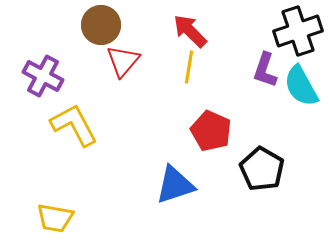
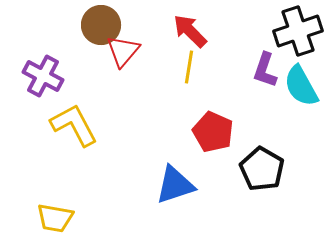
red triangle: moved 10 px up
red pentagon: moved 2 px right, 1 px down
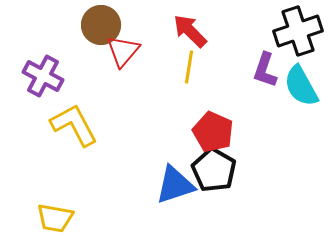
black pentagon: moved 48 px left, 1 px down
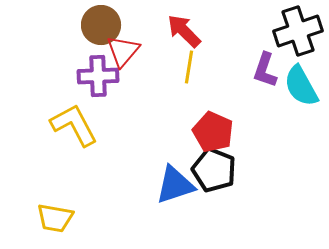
red arrow: moved 6 px left
purple cross: moved 55 px right; rotated 30 degrees counterclockwise
black pentagon: rotated 9 degrees counterclockwise
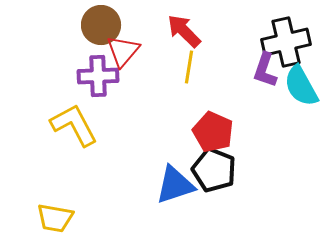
black cross: moved 12 px left, 11 px down; rotated 6 degrees clockwise
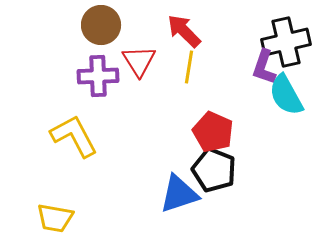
red triangle: moved 16 px right, 10 px down; rotated 12 degrees counterclockwise
purple L-shape: moved 1 px left, 3 px up
cyan semicircle: moved 15 px left, 9 px down
yellow L-shape: moved 11 px down
blue triangle: moved 4 px right, 9 px down
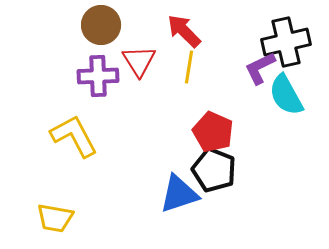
purple L-shape: moved 4 px left, 1 px down; rotated 45 degrees clockwise
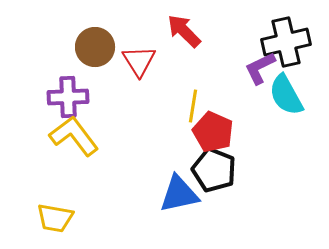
brown circle: moved 6 px left, 22 px down
yellow line: moved 4 px right, 39 px down
purple cross: moved 30 px left, 21 px down
yellow L-shape: rotated 9 degrees counterclockwise
blue triangle: rotated 6 degrees clockwise
